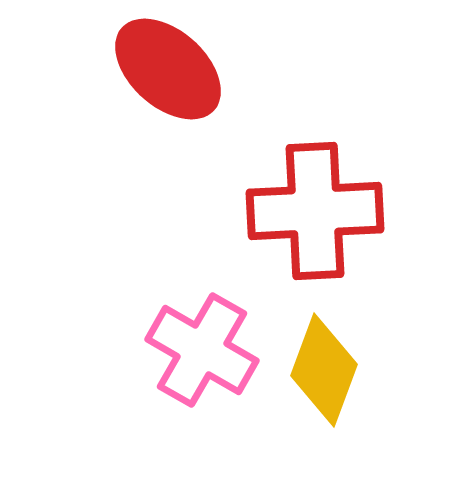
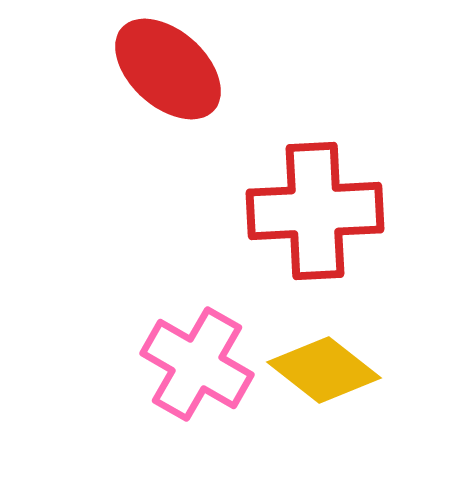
pink cross: moved 5 px left, 14 px down
yellow diamond: rotated 72 degrees counterclockwise
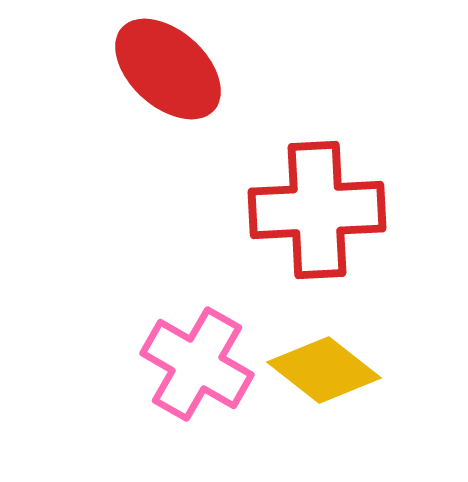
red cross: moved 2 px right, 1 px up
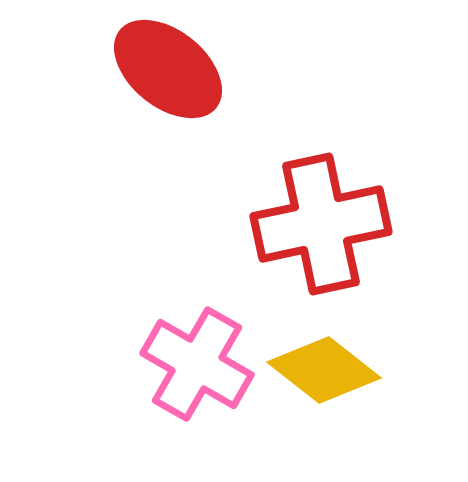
red ellipse: rotated 3 degrees counterclockwise
red cross: moved 4 px right, 14 px down; rotated 9 degrees counterclockwise
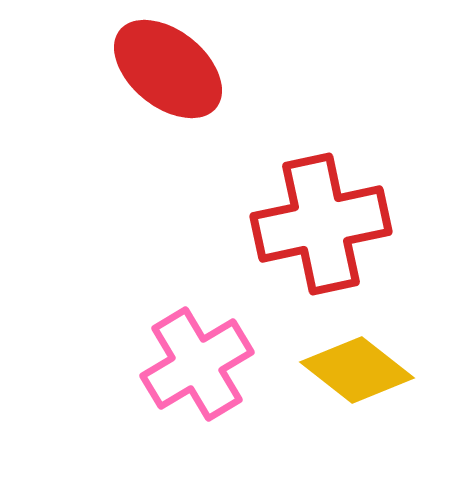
pink cross: rotated 29 degrees clockwise
yellow diamond: moved 33 px right
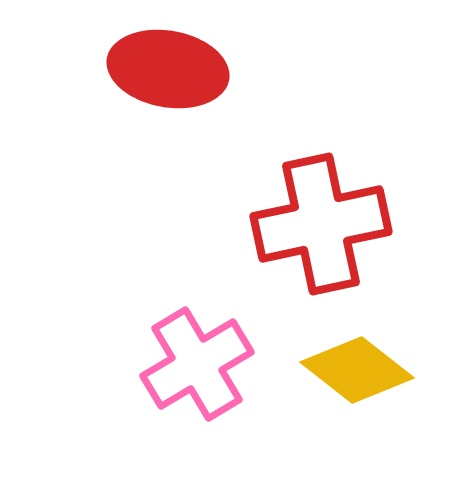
red ellipse: rotated 29 degrees counterclockwise
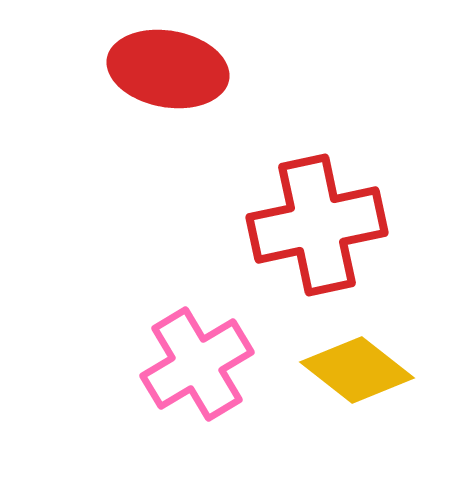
red cross: moved 4 px left, 1 px down
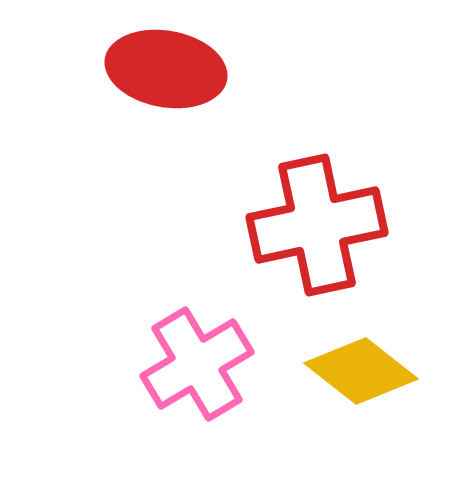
red ellipse: moved 2 px left
yellow diamond: moved 4 px right, 1 px down
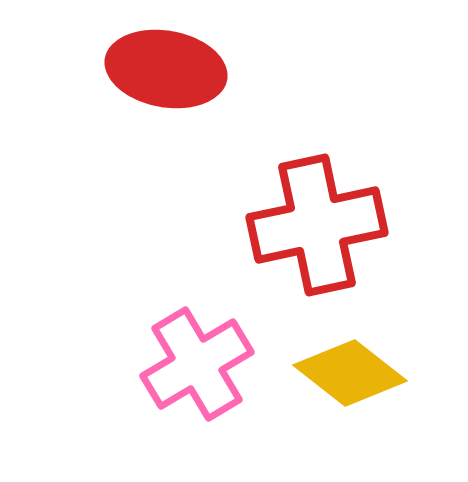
yellow diamond: moved 11 px left, 2 px down
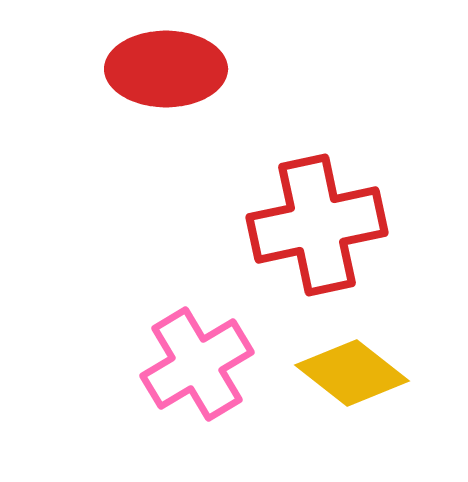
red ellipse: rotated 10 degrees counterclockwise
yellow diamond: moved 2 px right
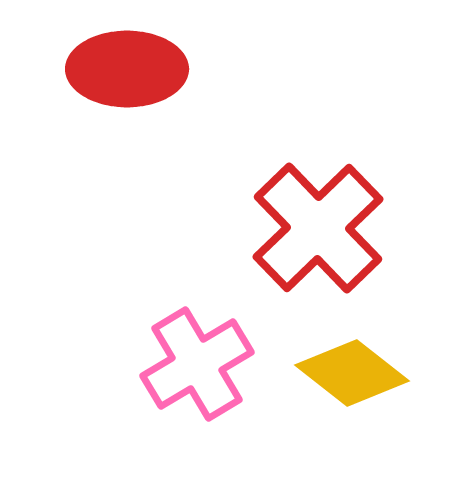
red ellipse: moved 39 px left
red cross: moved 1 px right, 3 px down; rotated 32 degrees counterclockwise
